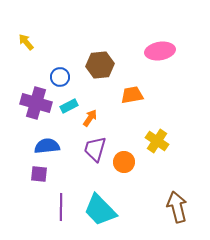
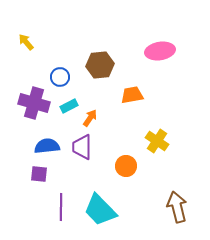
purple cross: moved 2 px left
purple trapezoid: moved 13 px left, 2 px up; rotated 16 degrees counterclockwise
orange circle: moved 2 px right, 4 px down
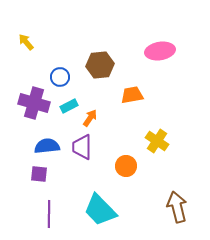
purple line: moved 12 px left, 7 px down
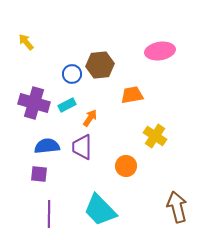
blue circle: moved 12 px right, 3 px up
cyan rectangle: moved 2 px left, 1 px up
yellow cross: moved 2 px left, 5 px up
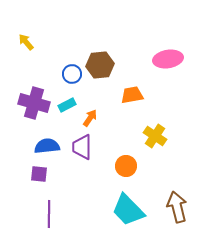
pink ellipse: moved 8 px right, 8 px down
cyan trapezoid: moved 28 px right
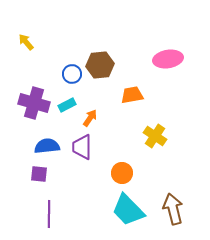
orange circle: moved 4 px left, 7 px down
brown arrow: moved 4 px left, 2 px down
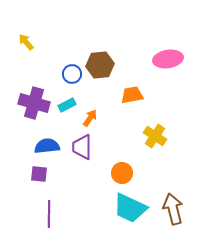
cyan trapezoid: moved 2 px right, 2 px up; rotated 21 degrees counterclockwise
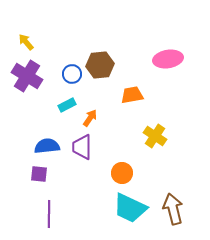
purple cross: moved 7 px left, 27 px up; rotated 16 degrees clockwise
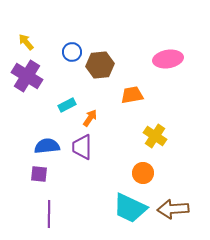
blue circle: moved 22 px up
orange circle: moved 21 px right
brown arrow: rotated 80 degrees counterclockwise
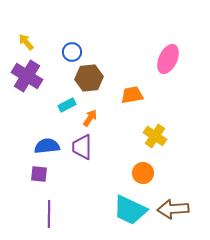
pink ellipse: rotated 56 degrees counterclockwise
brown hexagon: moved 11 px left, 13 px down
cyan trapezoid: moved 2 px down
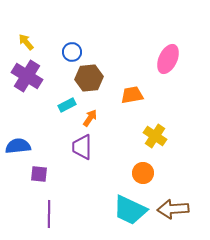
blue semicircle: moved 29 px left
